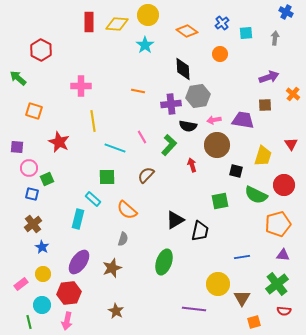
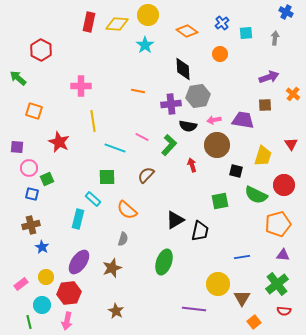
red rectangle at (89, 22): rotated 12 degrees clockwise
pink line at (142, 137): rotated 32 degrees counterclockwise
brown cross at (33, 224): moved 2 px left, 1 px down; rotated 24 degrees clockwise
yellow circle at (43, 274): moved 3 px right, 3 px down
orange square at (254, 322): rotated 24 degrees counterclockwise
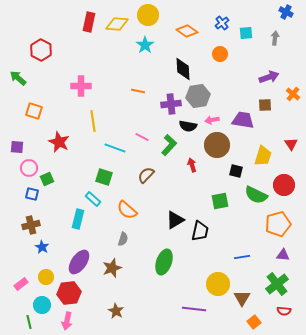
pink arrow at (214, 120): moved 2 px left
green square at (107, 177): moved 3 px left; rotated 18 degrees clockwise
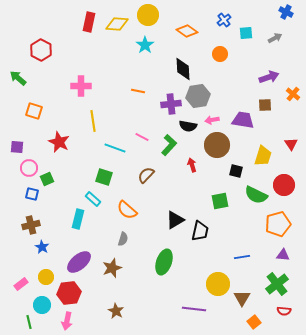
blue cross at (222, 23): moved 2 px right, 3 px up
gray arrow at (275, 38): rotated 56 degrees clockwise
purple ellipse at (79, 262): rotated 15 degrees clockwise
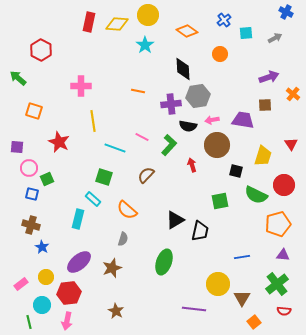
brown cross at (31, 225): rotated 30 degrees clockwise
